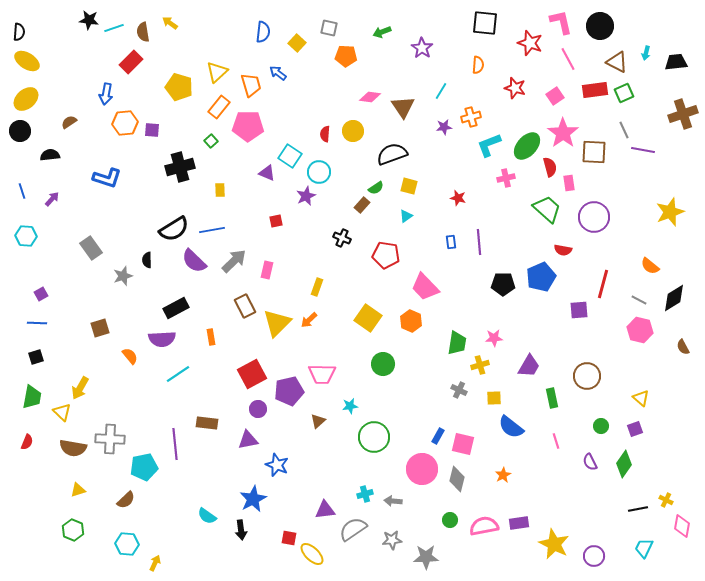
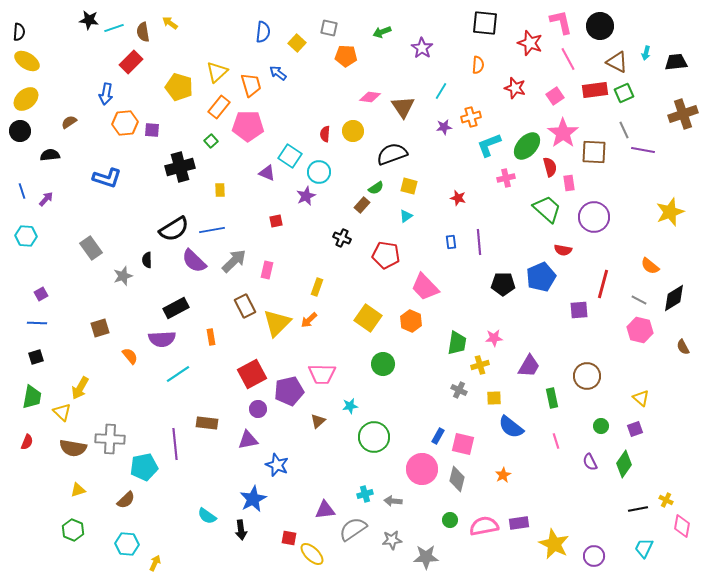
purple arrow at (52, 199): moved 6 px left
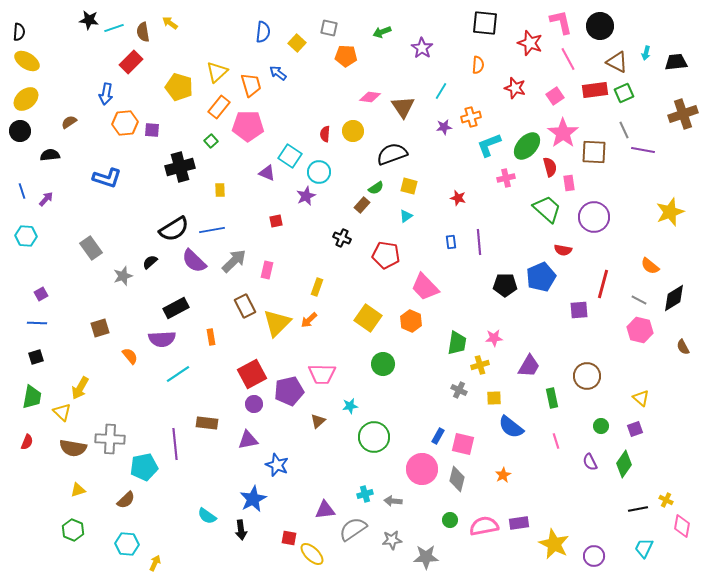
black semicircle at (147, 260): moved 3 px right, 2 px down; rotated 49 degrees clockwise
black pentagon at (503, 284): moved 2 px right, 1 px down
purple circle at (258, 409): moved 4 px left, 5 px up
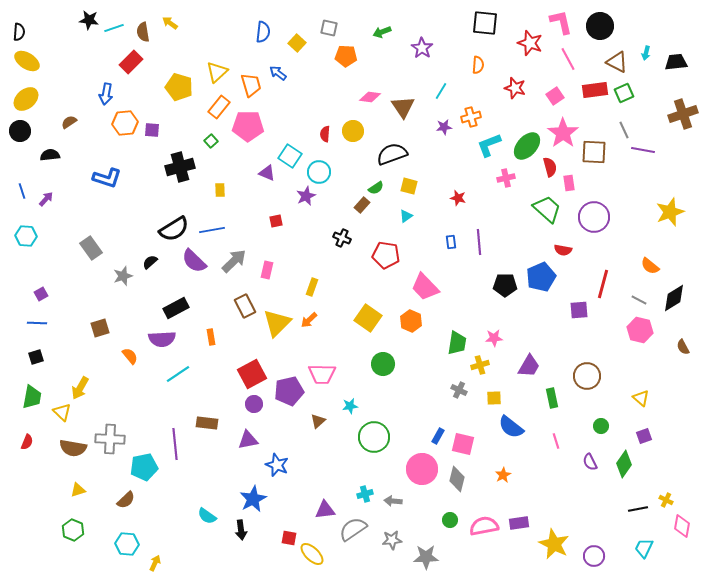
yellow rectangle at (317, 287): moved 5 px left
purple square at (635, 429): moved 9 px right, 7 px down
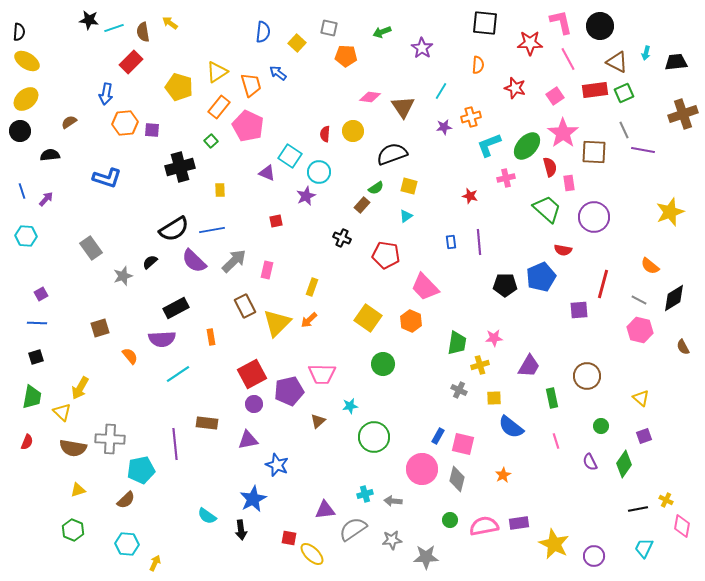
red star at (530, 43): rotated 20 degrees counterclockwise
yellow triangle at (217, 72): rotated 10 degrees clockwise
pink pentagon at (248, 126): rotated 24 degrees clockwise
red star at (458, 198): moved 12 px right, 2 px up
cyan pentagon at (144, 467): moved 3 px left, 3 px down
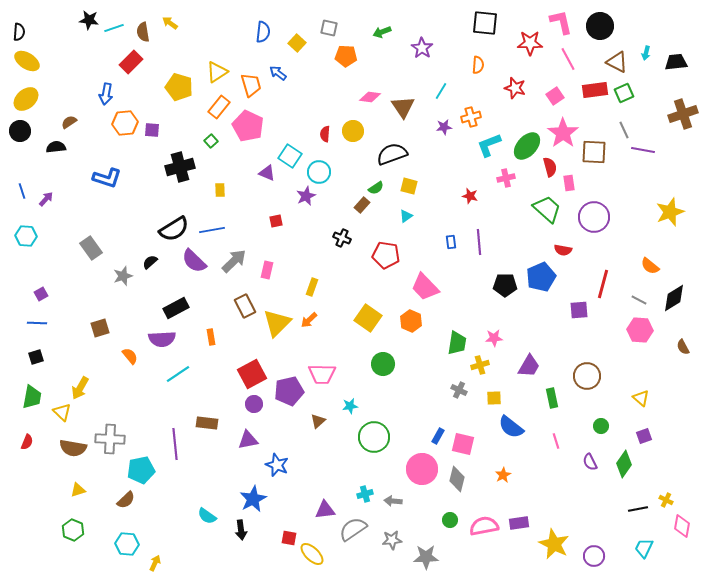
black semicircle at (50, 155): moved 6 px right, 8 px up
pink hexagon at (640, 330): rotated 10 degrees counterclockwise
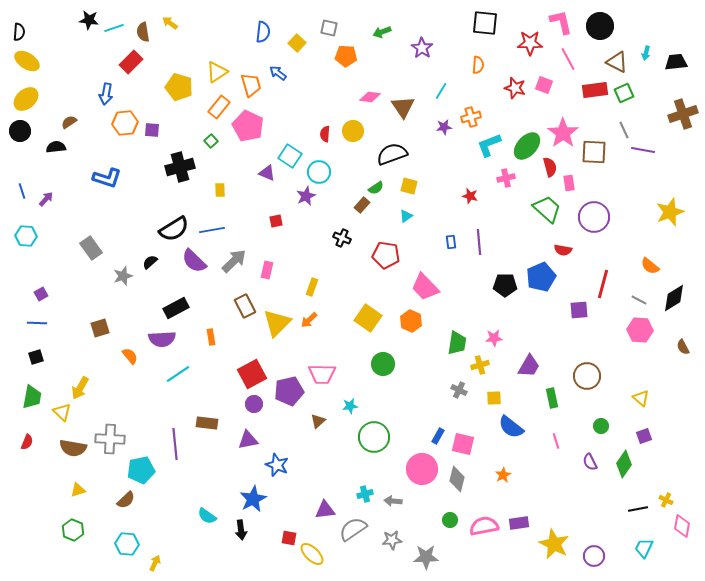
pink square at (555, 96): moved 11 px left, 11 px up; rotated 36 degrees counterclockwise
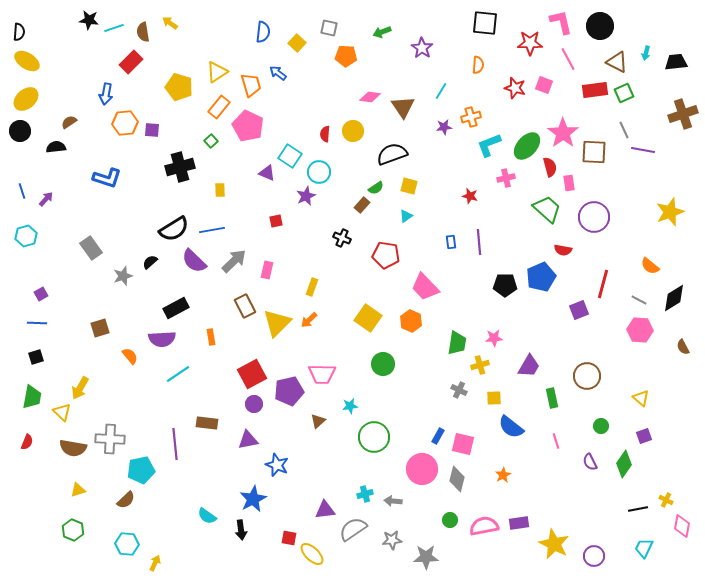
cyan hexagon at (26, 236): rotated 20 degrees counterclockwise
purple square at (579, 310): rotated 18 degrees counterclockwise
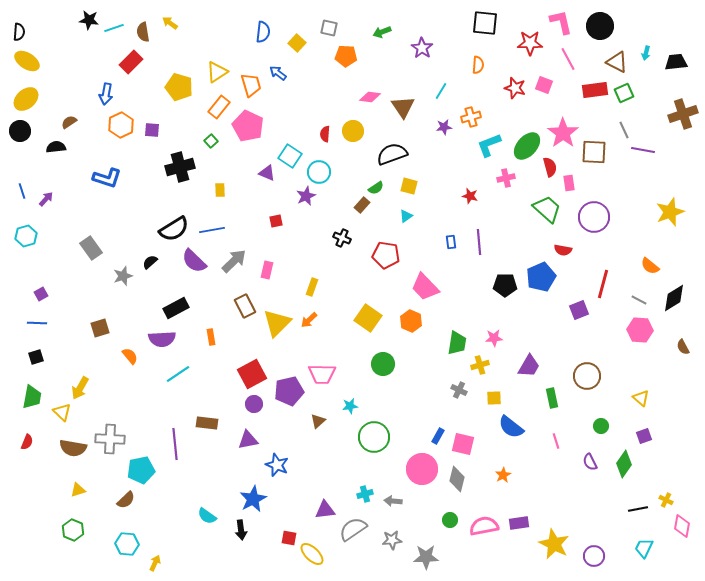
orange hexagon at (125, 123): moved 4 px left, 2 px down; rotated 20 degrees counterclockwise
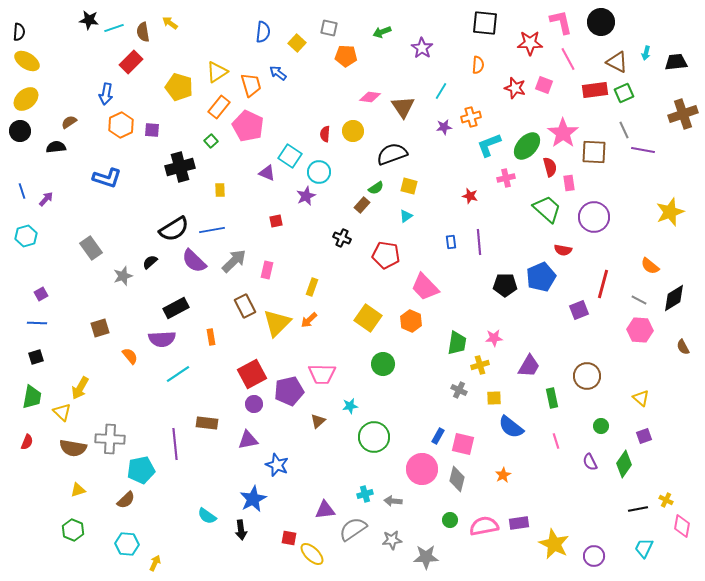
black circle at (600, 26): moved 1 px right, 4 px up
